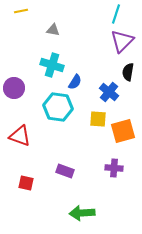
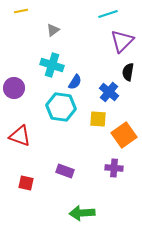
cyan line: moved 8 px left; rotated 54 degrees clockwise
gray triangle: rotated 48 degrees counterclockwise
cyan hexagon: moved 3 px right
orange square: moved 1 px right, 4 px down; rotated 20 degrees counterclockwise
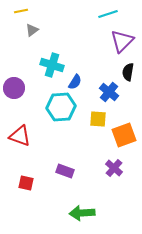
gray triangle: moved 21 px left
cyan hexagon: rotated 12 degrees counterclockwise
orange square: rotated 15 degrees clockwise
purple cross: rotated 36 degrees clockwise
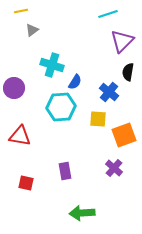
red triangle: rotated 10 degrees counterclockwise
purple rectangle: rotated 60 degrees clockwise
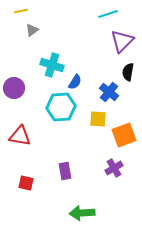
purple cross: rotated 18 degrees clockwise
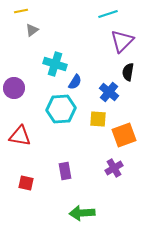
cyan cross: moved 3 px right, 1 px up
cyan hexagon: moved 2 px down
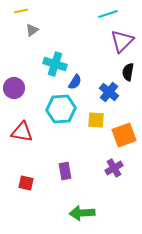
yellow square: moved 2 px left, 1 px down
red triangle: moved 2 px right, 4 px up
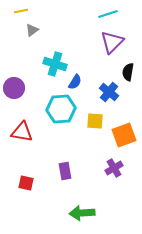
purple triangle: moved 10 px left, 1 px down
yellow square: moved 1 px left, 1 px down
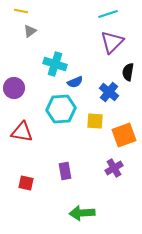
yellow line: rotated 24 degrees clockwise
gray triangle: moved 2 px left, 1 px down
blue semicircle: rotated 35 degrees clockwise
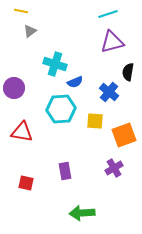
purple triangle: rotated 30 degrees clockwise
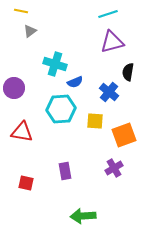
green arrow: moved 1 px right, 3 px down
